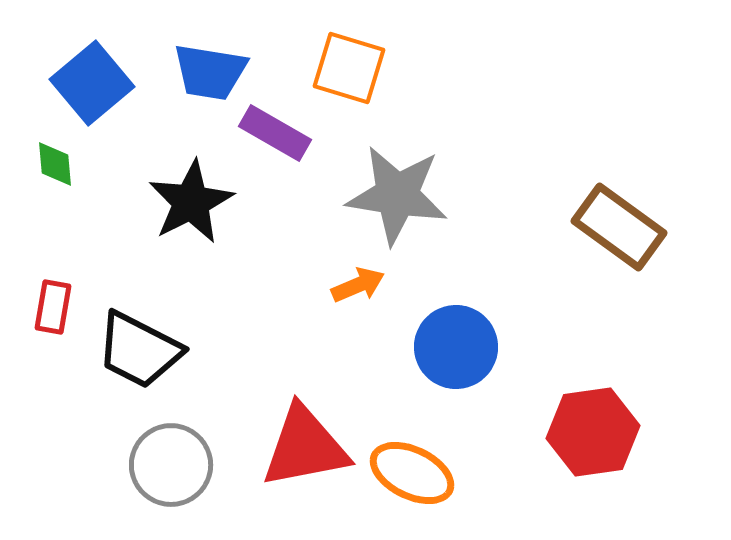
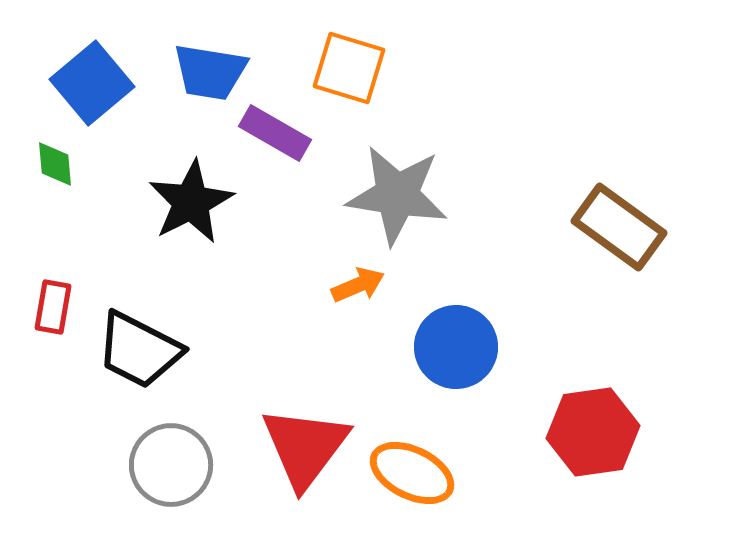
red triangle: rotated 42 degrees counterclockwise
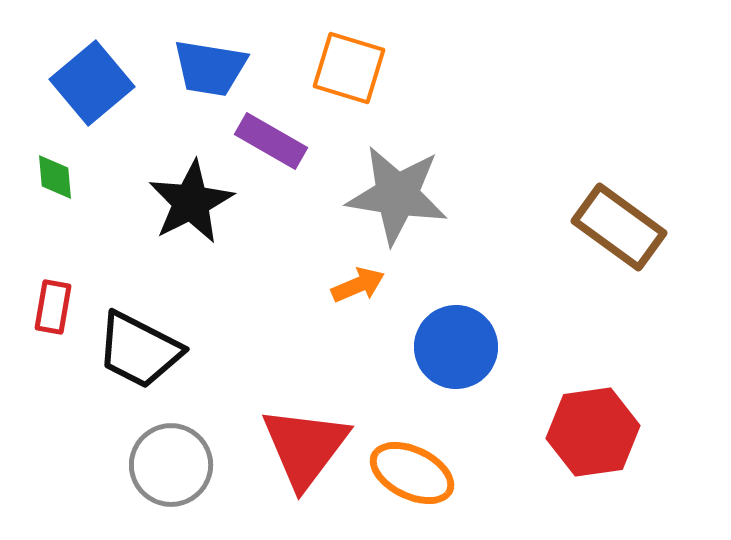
blue trapezoid: moved 4 px up
purple rectangle: moved 4 px left, 8 px down
green diamond: moved 13 px down
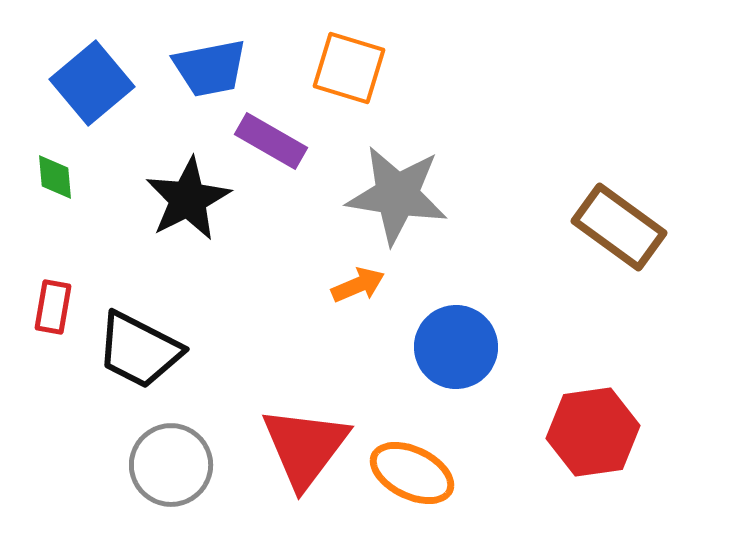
blue trapezoid: rotated 20 degrees counterclockwise
black star: moved 3 px left, 3 px up
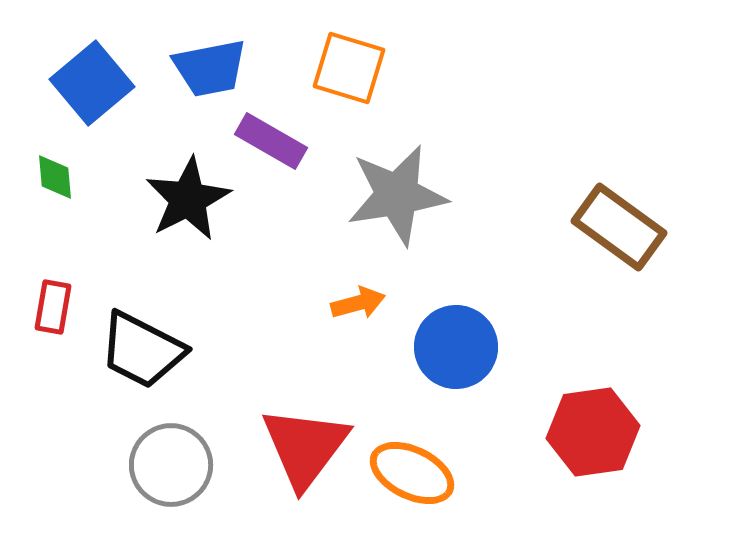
gray star: rotated 18 degrees counterclockwise
orange arrow: moved 18 px down; rotated 8 degrees clockwise
black trapezoid: moved 3 px right
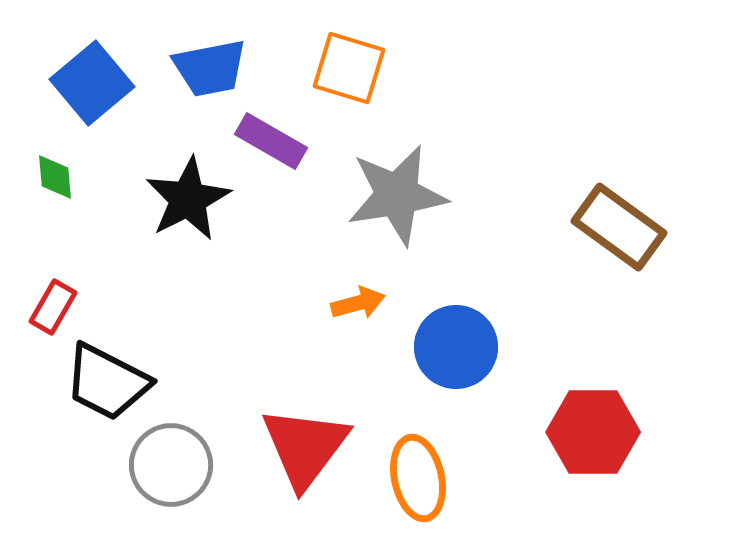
red rectangle: rotated 20 degrees clockwise
black trapezoid: moved 35 px left, 32 px down
red hexagon: rotated 8 degrees clockwise
orange ellipse: moved 6 px right, 5 px down; rotated 52 degrees clockwise
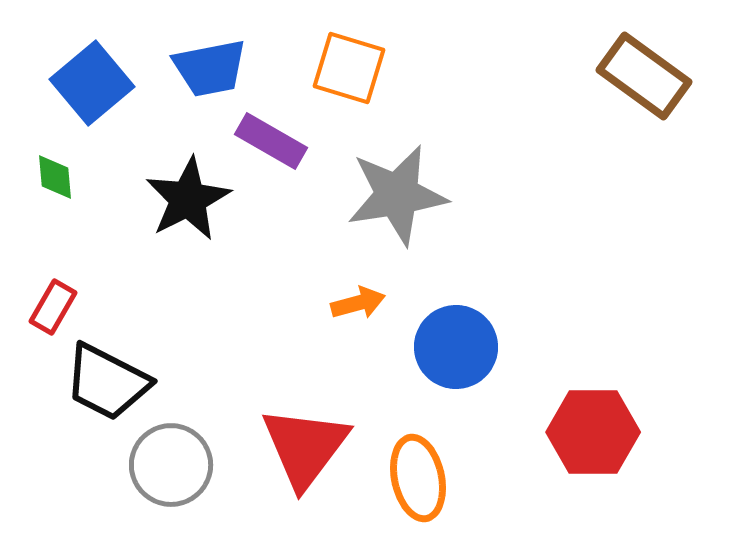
brown rectangle: moved 25 px right, 151 px up
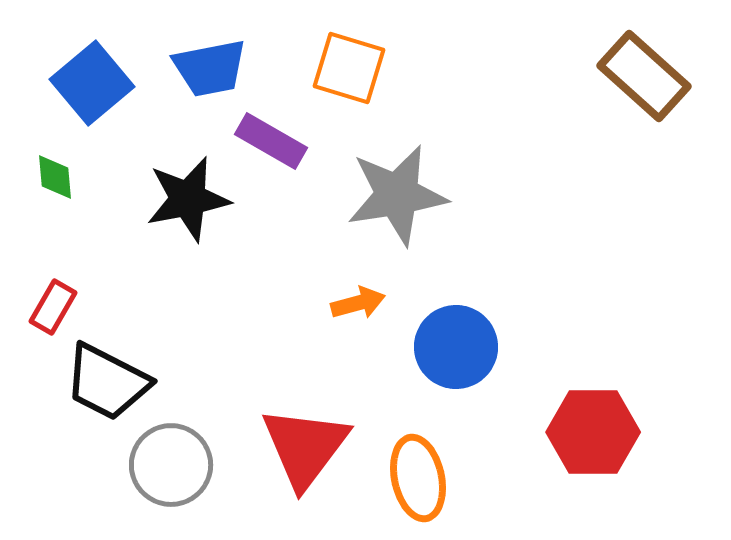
brown rectangle: rotated 6 degrees clockwise
black star: rotated 16 degrees clockwise
